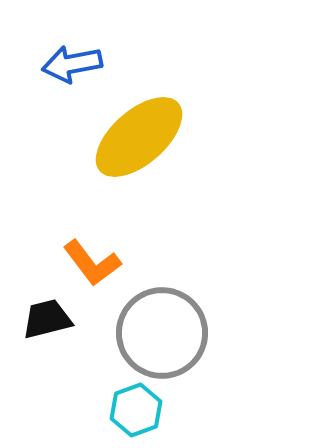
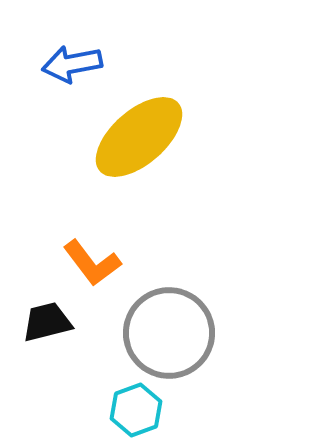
black trapezoid: moved 3 px down
gray circle: moved 7 px right
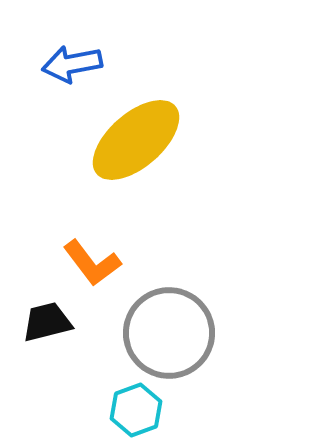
yellow ellipse: moved 3 px left, 3 px down
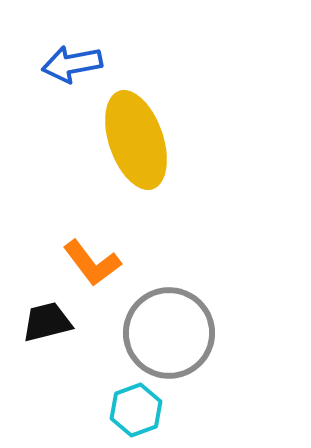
yellow ellipse: rotated 68 degrees counterclockwise
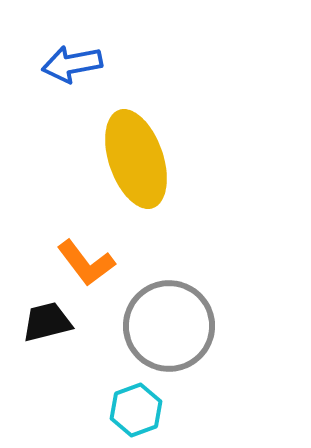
yellow ellipse: moved 19 px down
orange L-shape: moved 6 px left
gray circle: moved 7 px up
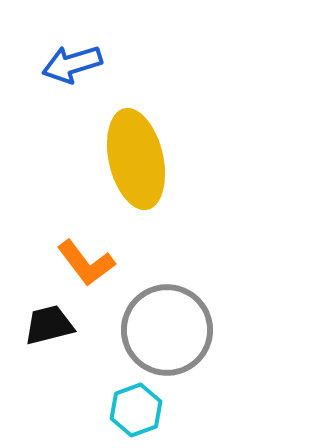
blue arrow: rotated 6 degrees counterclockwise
yellow ellipse: rotated 6 degrees clockwise
black trapezoid: moved 2 px right, 3 px down
gray circle: moved 2 px left, 4 px down
